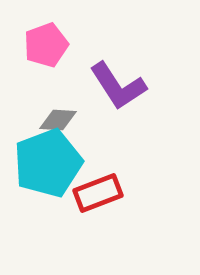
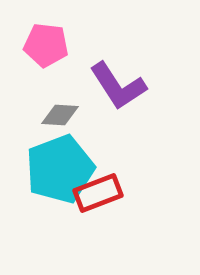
pink pentagon: rotated 27 degrees clockwise
gray diamond: moved 2 px right, 5 px up
cyan pentagon: moved 12 px right, 6 px down
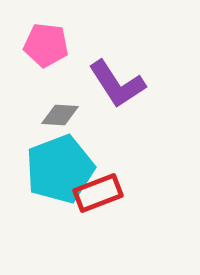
purple L-shape: moved 1 px left, 2 px up
